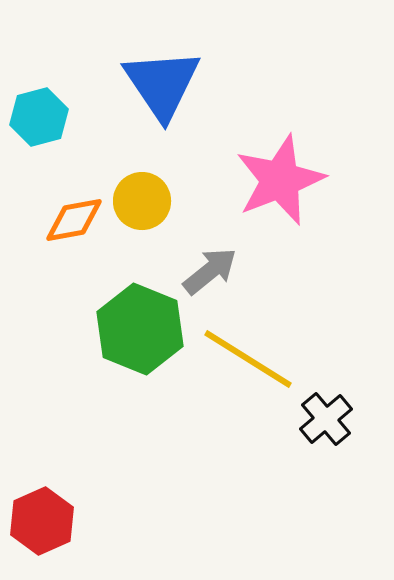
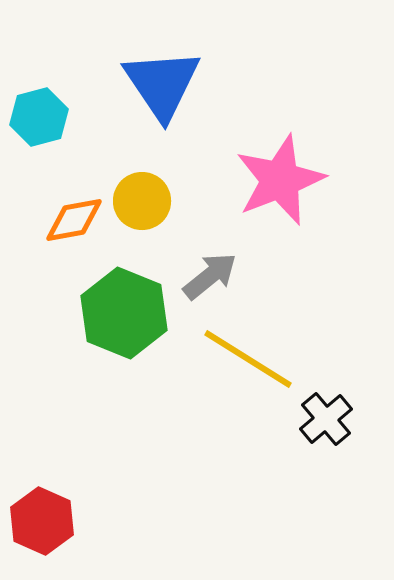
gray arrow: moved 5 px down
green hexagon: moved 16 px left, 16 px up
red hexagon: rotated 12 degrees counterclockwise
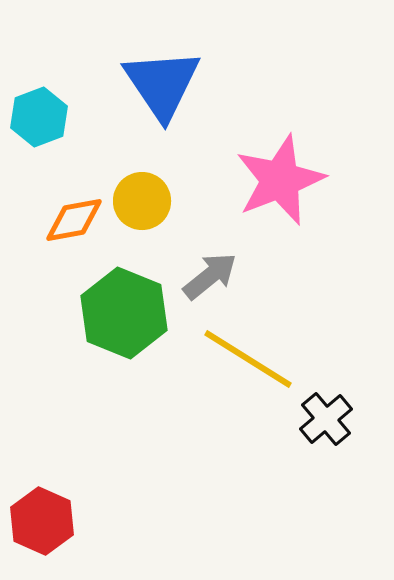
cyan hexagon: rotated 6 degrees counterclockwise
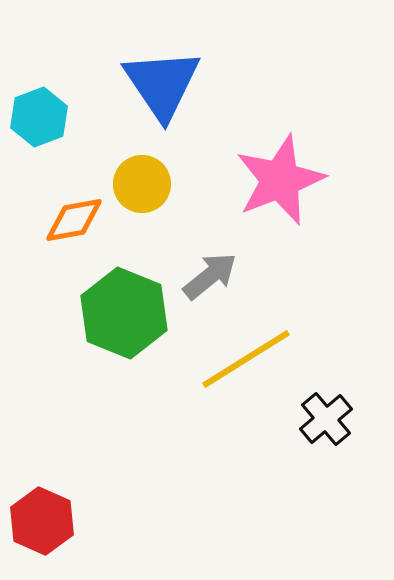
yellow circle: moved 17 px up
yellow line: moved 2 px left; rotated 64 degrees counterclockwise
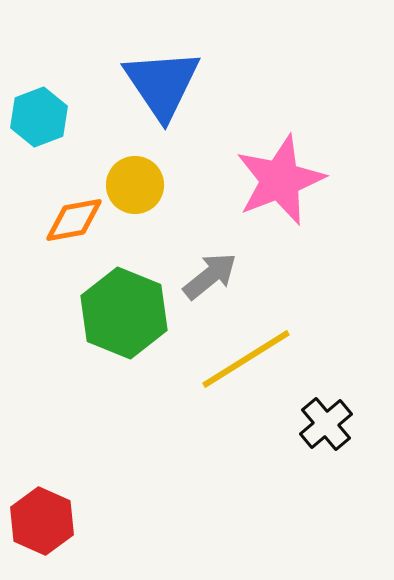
yellow circle: moved 7 px left, 1 px down
black cross: moved 5 px down
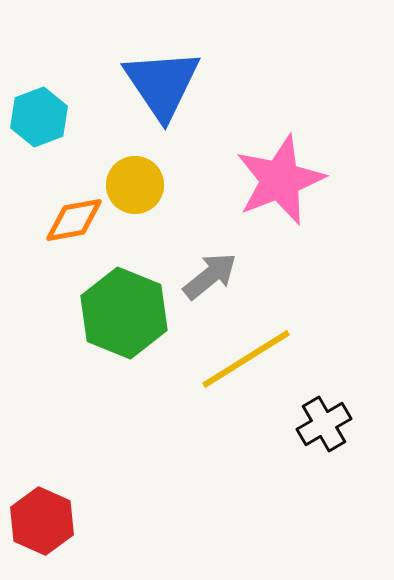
black cross: moved 2 px left; rotated 10 degrees clockwise
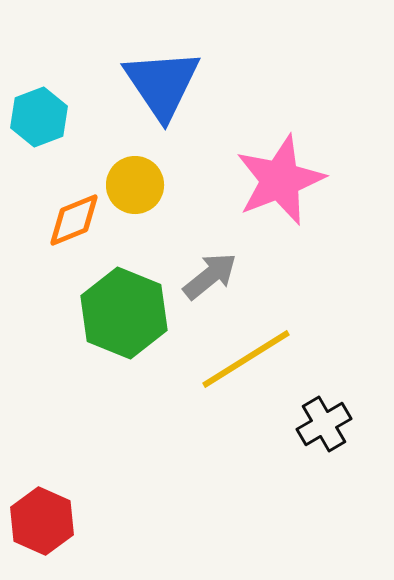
orange diamond: rotated 12 degrees counterclockwise
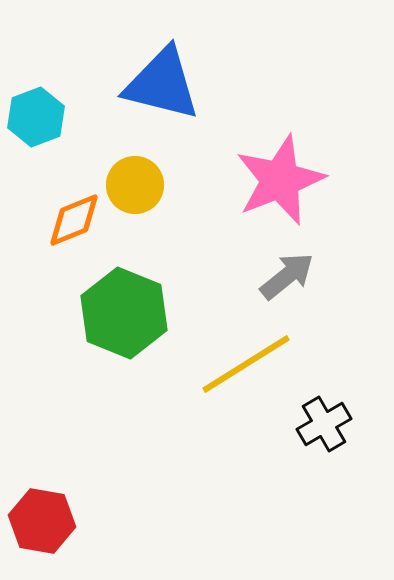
blue triangle: rotated 42 degrees counterclockwise
cyan hexagon: moved 3 px left
gray arrow: moved 77 px right
yellow line: moved 5 px down
red hexagon: rotated 14 degrees counterclockwise
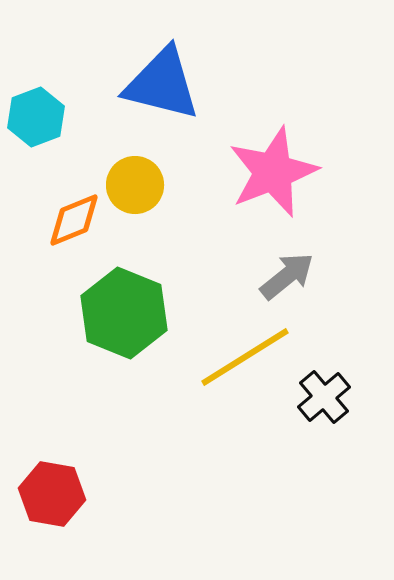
pink star: moved 7 px left, 8 px up
yellow line: moved 1 px left, 7 px up
black cross: moved 27 px up; rotated 10 degrees counterclockwise
red hexagon: moved 10 px right, 27 px up
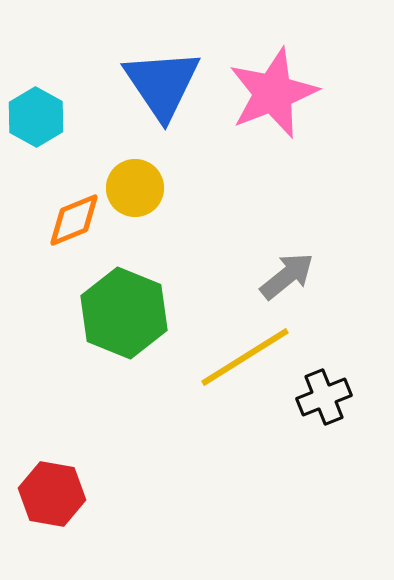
blue triangle: rotated 42 degrees clockwise
cyan hexagon: rotated 10 degrees counterclockwise
pink star: moved 79 px up
yellow circle: moved 3 px down
black cross: rotated 18 degrees clockwise
